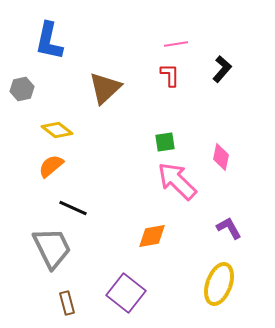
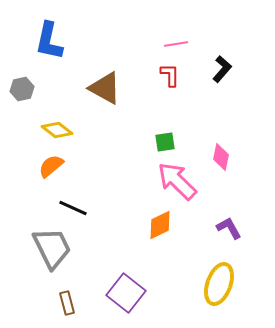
brown triangle: rotated 48 degrees counterclockwise
orange diamond: moved 8 px right, 11 px up; rotated 16 degrees counterclockwise
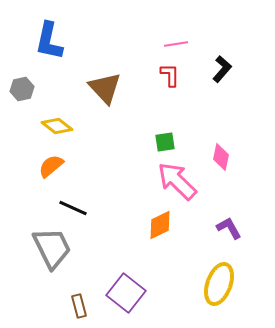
brown triangle: rotated 18 degrees clockwise
yellow diamond: moved 4 px up
brown rectangle: moved 12 px right, 3 px down
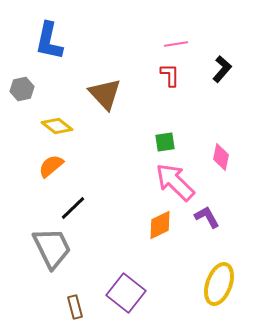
brown triangle: moved 6 px down
pink arrow: moved 2 px left, 1 px down
black line: rotated 68 degrees counterclockwise
purple L-shape: moved 22 px left, 11 px up
brown rectangle: moved 4 px left, 1 px down
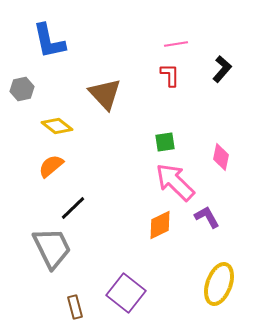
blue L-shape: rotated 24 degrees counterclockwise
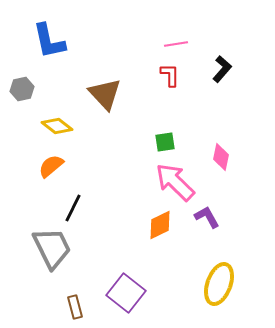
black line: rotated 20 degrees counterclockwise
